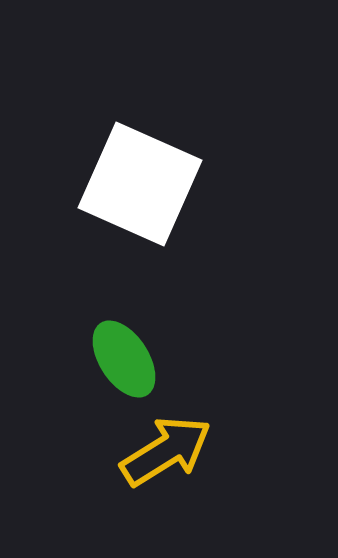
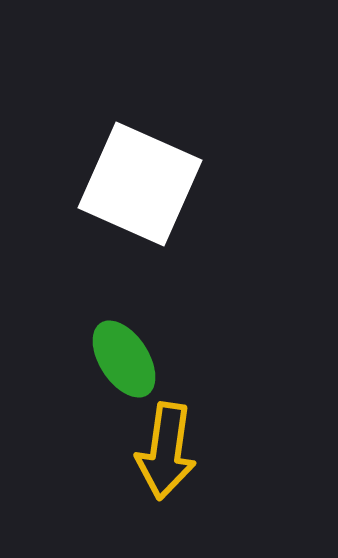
yellow arrow: rotated 130 degrees clockwise
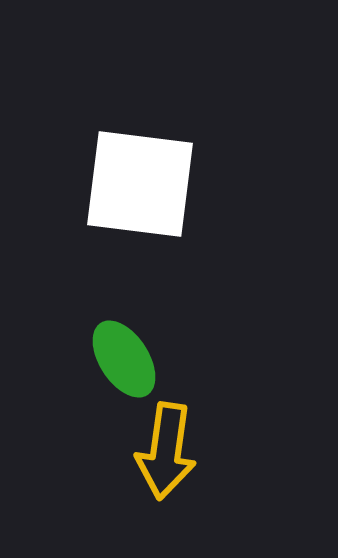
white square: rotated 17 degrees counterclockwise
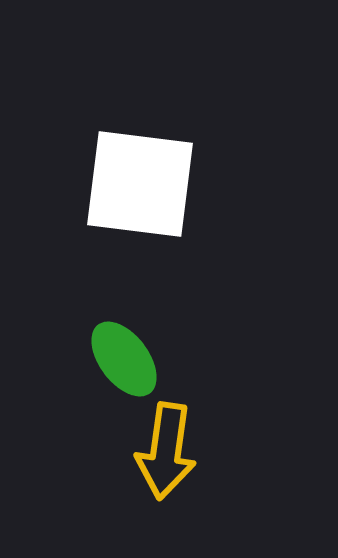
green ellipse: rotated 4 degrees counterclockwise
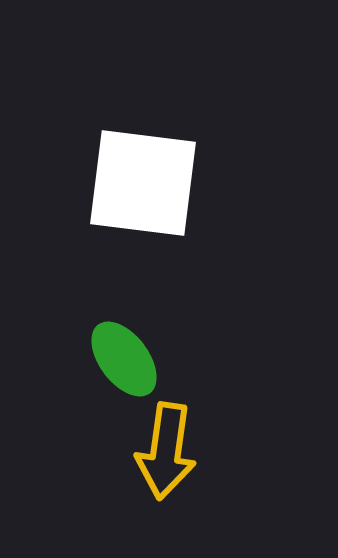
white square: moved 3 px right, 1 px up
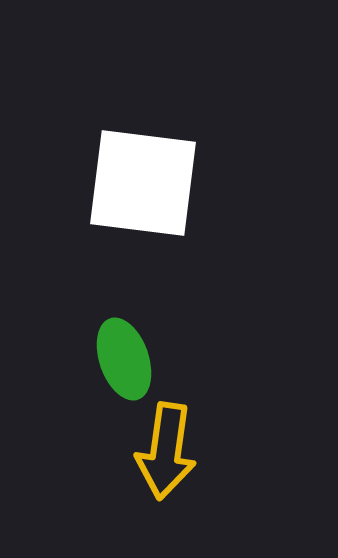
green ellipse: rotated 18 degrees clockwise
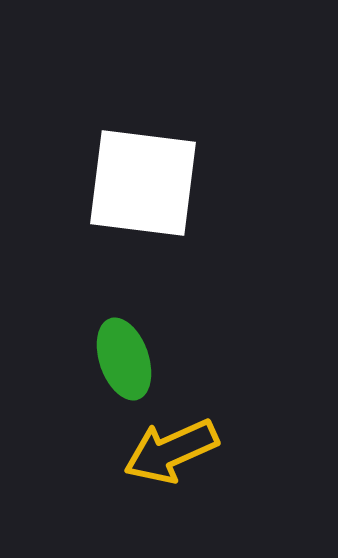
yellow arrow: moved 5 px right; rotated 58 degrees clockwise
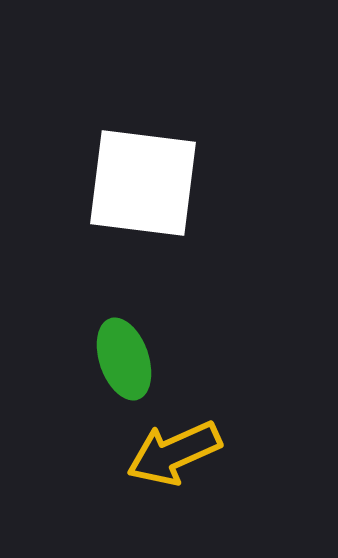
yellow arrow: moved 3 px right, 2 px down
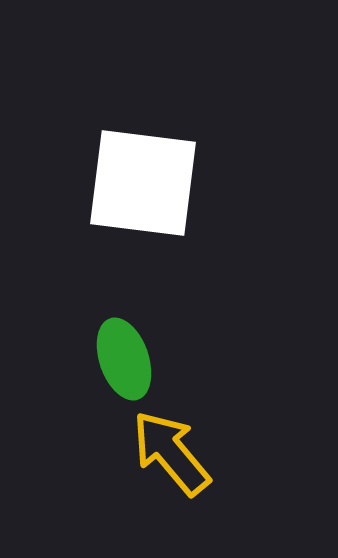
yellow arrow: moved 3 px left; rotated 74 degrees clockwise
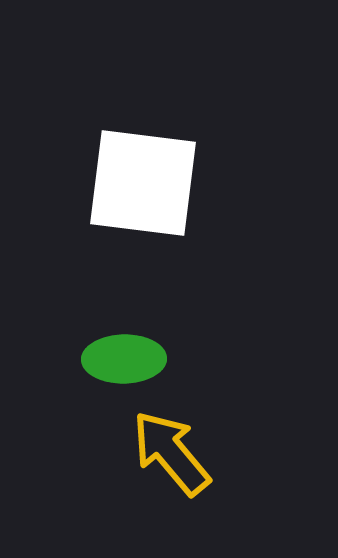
green ellipse: rotated 72 degrees counterclockwise
